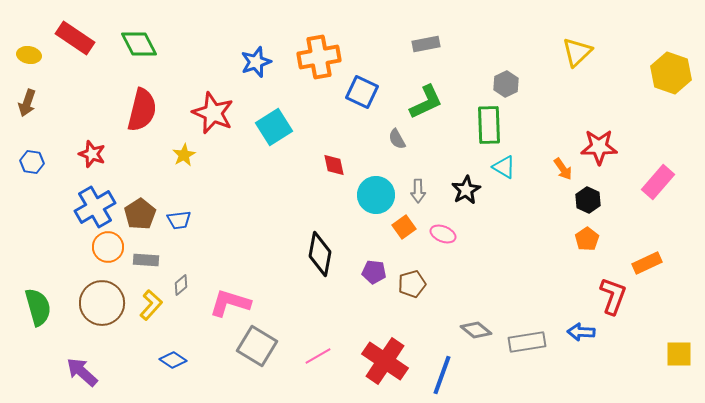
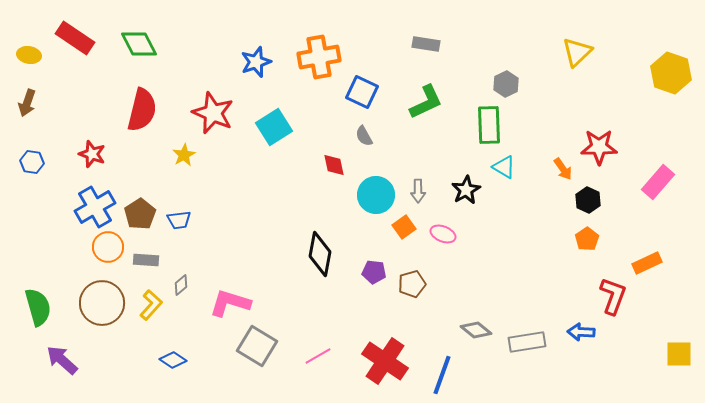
gray rectangle at (426, 44): rotated 20 degrees clockwise
gray semicircle at (397, 139): moved 33 px left, 3 px up
purple arrow at (82, 372): moved 20 px left, 12 px up
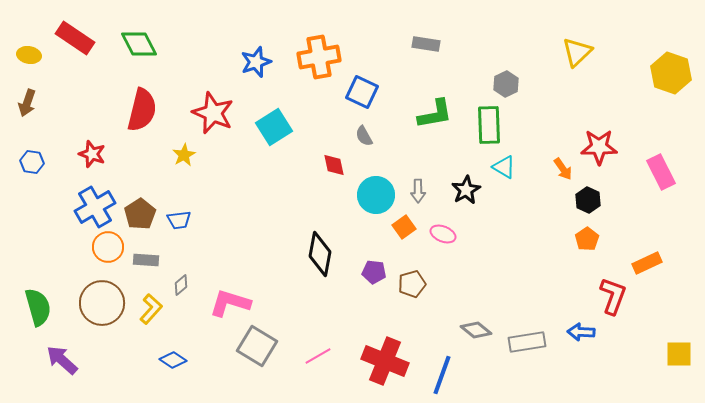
green L-shape at (426, 102): moved 9 px right, 12 px down; rotated 15 degrees clockwise
pink rectangle at (658, 182): moved 3 px right, 10 px up; rotated 68 degrees counterclockwise
yellow L-shape at (151, 305): moved 4 px down
red cross at (385, 361): rotated 12 degrees counterclockwise
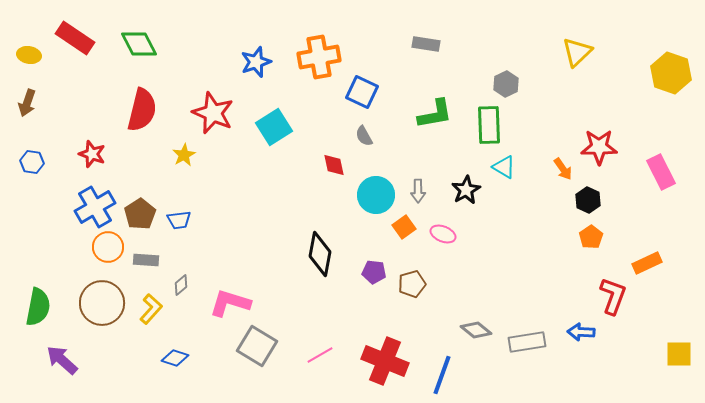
orange pentagon at (587, 239): moved 4 px right, 2 px up
green semicircle at (38, 307): rotated 27 degrees clockwise
pink line at (318, 356): moved 2 px right, 1 px up
blue diamond at (173, 360): moved 2 px right, 2 px up; rotated 16 degrees counterclockwise
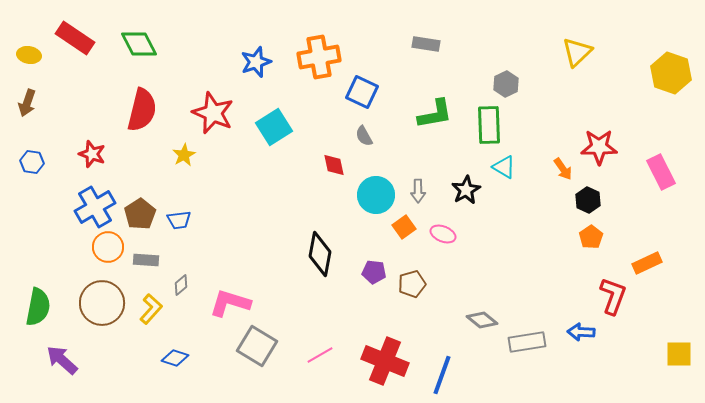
gray diamond at (476, 330): moved 6 px right, 10 px up
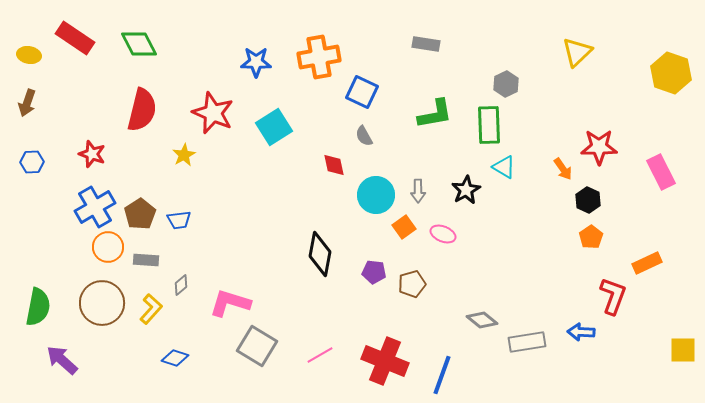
blue star at (256, 62): rotated 20 degrees clockwise
blue hexagon at (32, 162): rotated 10 degrees counterclockwise
yellow square at (679, 354): moved 4 px right, 4 px up
